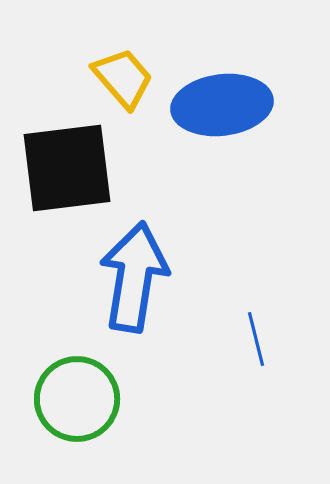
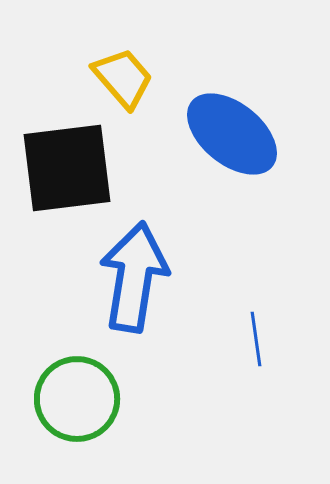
blue ellipse: moved 10 px right, 29 px down; rotated 46 degrees clockwise
blue line: rotated 6 degrees clockwise
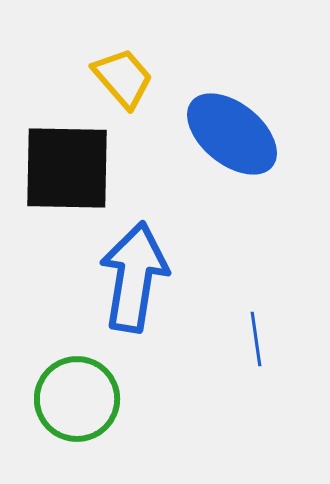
black square: rotated 8 degrees clockwise
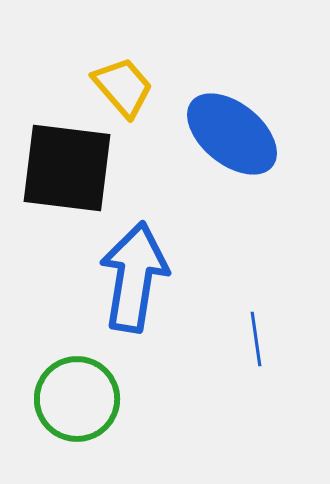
yellow trapezoid: moved 9 px down
black square: rotated 6 degrees clockwise
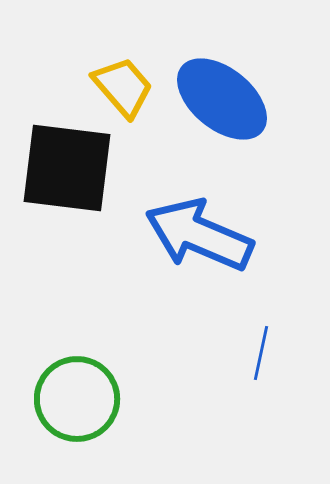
blue ellipse: moved 10 px left, 35 px up
blue arrow: moved 65 px right, 42 px up; rotated 76 degrees counterclockwise
blue line: moved 5 px right, 14 px down; rotated 20 degrees clockwise
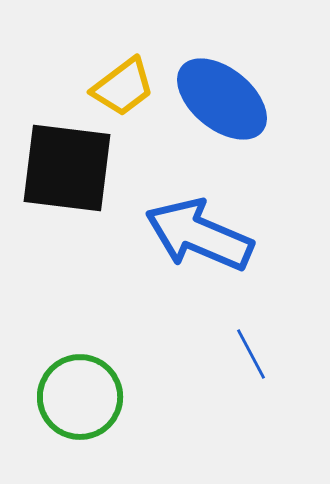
yellow trapezoid: rotated 94 degrees clockwise
blue line: moved 10 px left, 1 px down; rotated 40 degrees counterclockwise
green circle: moved 3 px right, 2 px up
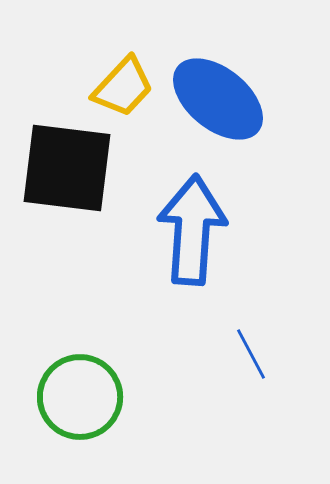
yellow trapezoid: rotated 10 degrees counterclockwise
blue ellipse: moved 4 px left
blue arrow: moved 7 px left, 5 px up; rotated 71 degrees clockwise
